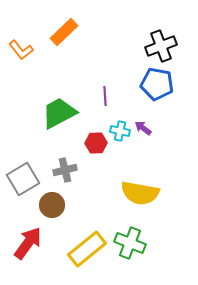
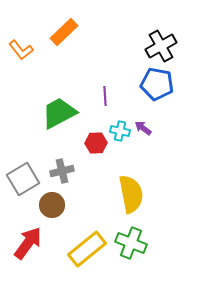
black cross: rotated 8 degrees counterclockwise
gray cross: moved 3 px left, 1 px down
yellow semicircle: moved 9 px left, 1 px down; rotated 111 degrees counterclockwise
green cross: moved 1 px right
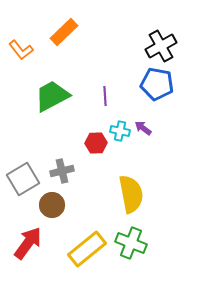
green trapezoid: moved 7 px left, 17 px up
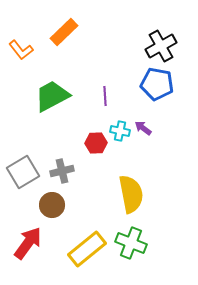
gray square: moved 7 px up
